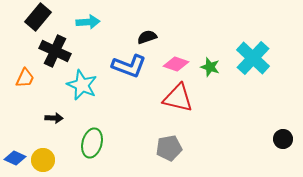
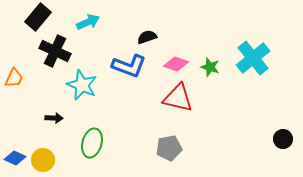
cyan arrow: rotated 20 degrees counterclockwise
cyan cross: rotated 8 degrees clockwise
orange trapezoid: moved 11 px left
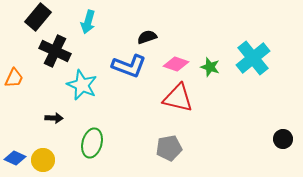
cyan arrow: rotated 130 degrees clockwise
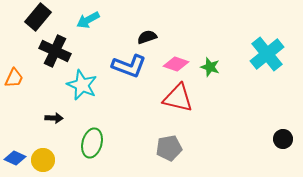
cyan arrow: moved 2 px up; rotated 45 degrees clockwise
cyan cross: moved 14 px right, 4 px up
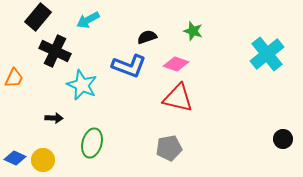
green star: moved 17 px left, 36 px up
